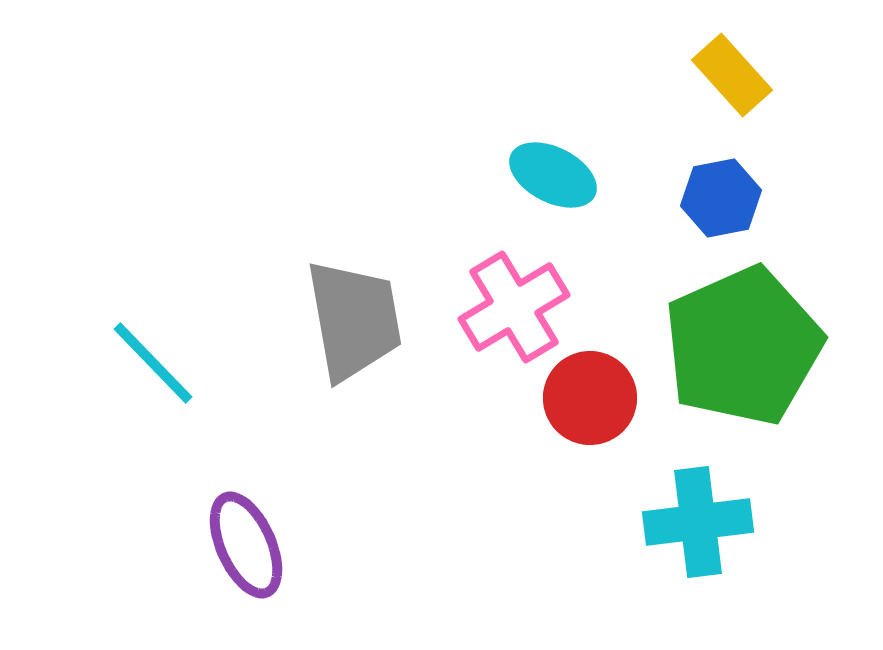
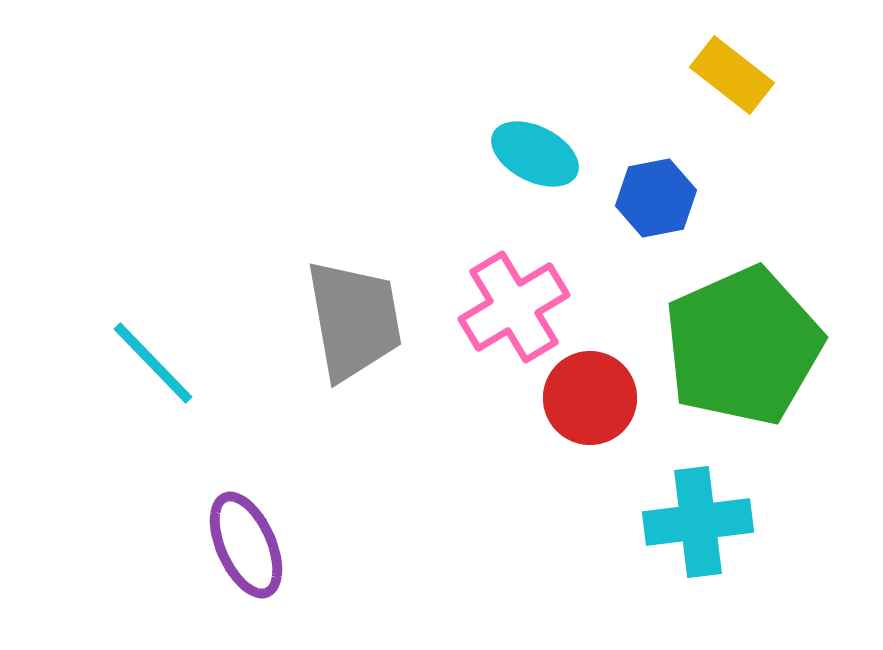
yellow rectangle: rotated 10 degrees counterclockwise
cyan ellipse: moved 18 px left, 21 px up
blue hexagon: moved 65 px left
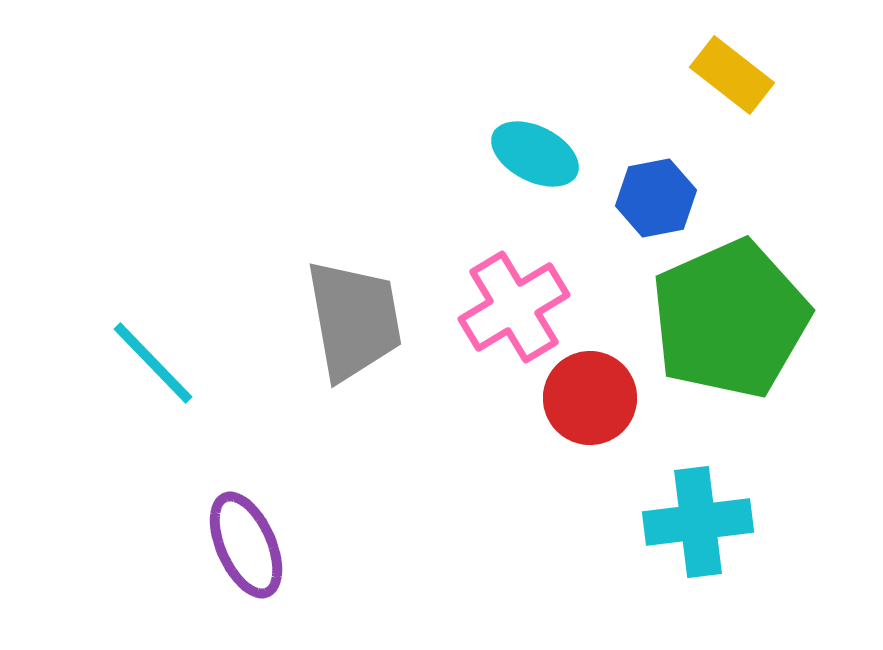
green pentagon: moved 13 px left, 27 px up
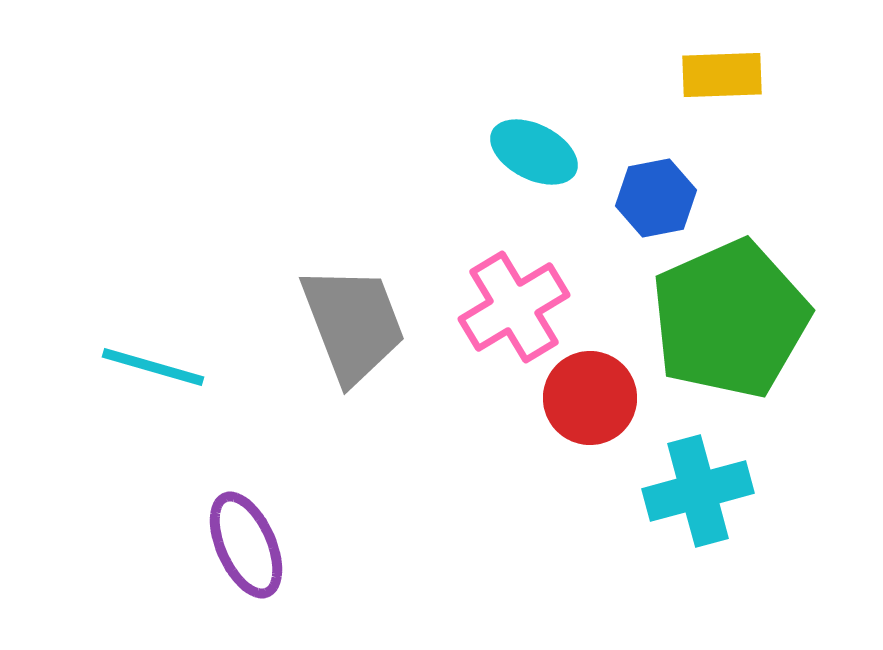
yellow rectangle: moved 10 px left; rotated 40 degrees counterclockwise
cyan ellipse: moved 1 px left, 2 px up
gray trapezoid: moved 1 px left, 4 px down; rotated 11 degrees counterclockwise
cyan line: moved 4 px down; rotated 30 degrees counterclockwise
cyan cross: moved 31 px up; rotated 8 degrees counterclockwise
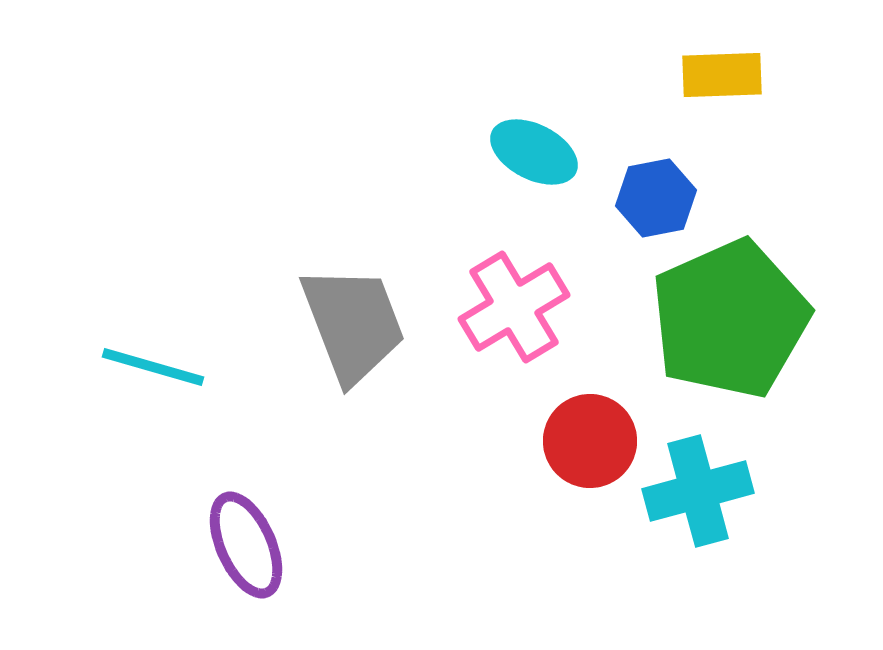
red circle: moved 43 px down
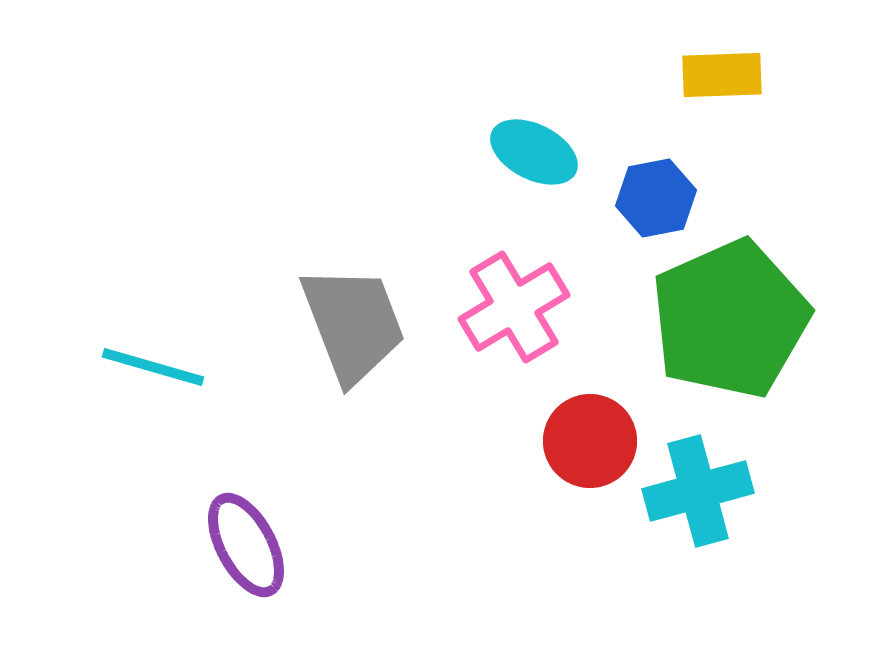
purple ellipse: rotated 4 degrees counterclockwise
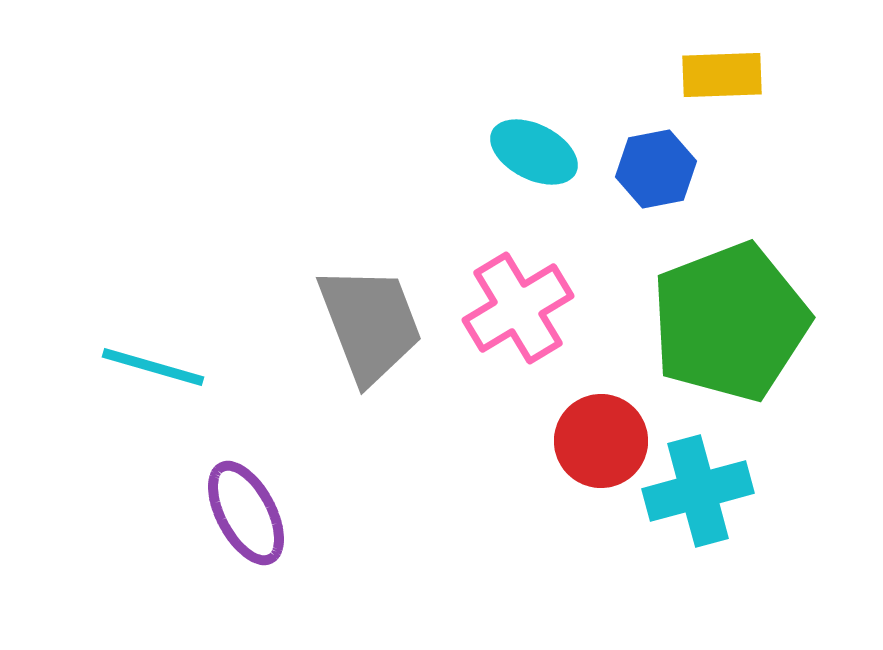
blue hexagon: moved 29 px up
pink cross: moved 4 px right, 1 px down
green pentagon: moved 3 px down; rotated 3 degrees clockwise
gray trapezoid: moved 17 px right
red circle: moved 11 px right
purple ellipse: moved 32 px up
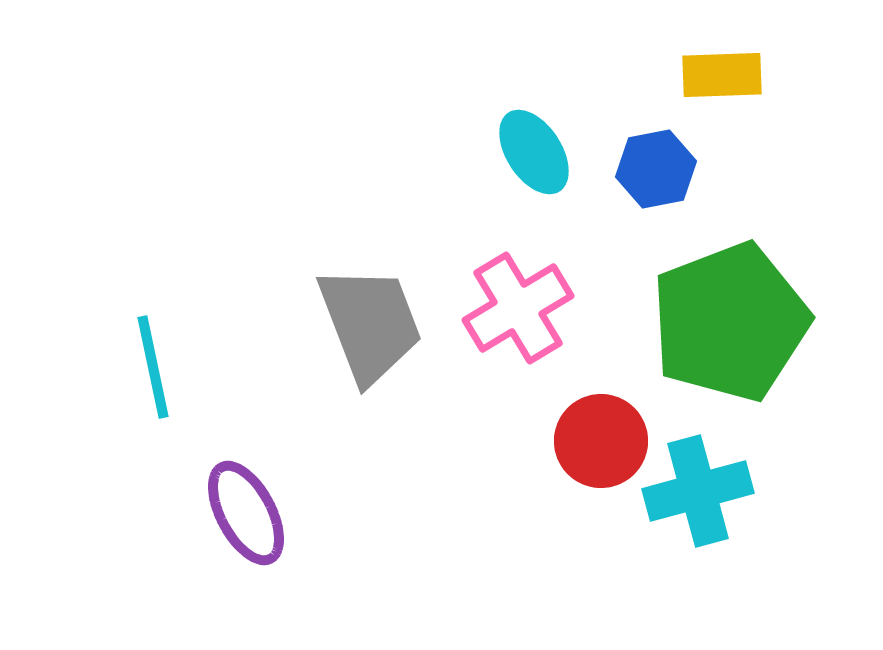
cyan ellipse: rotated 30 degrees clockwise
cyan line: rotated 62 degrees clockwise
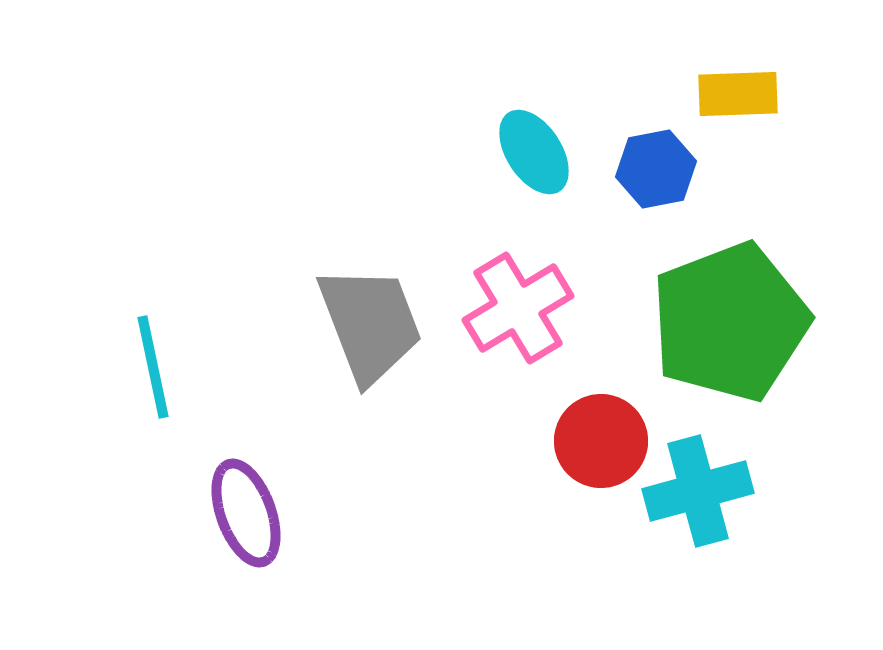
yellow rectangle: moved 16 px right, 19 px down
purple ellipse: rotated 8 degrees clockwise
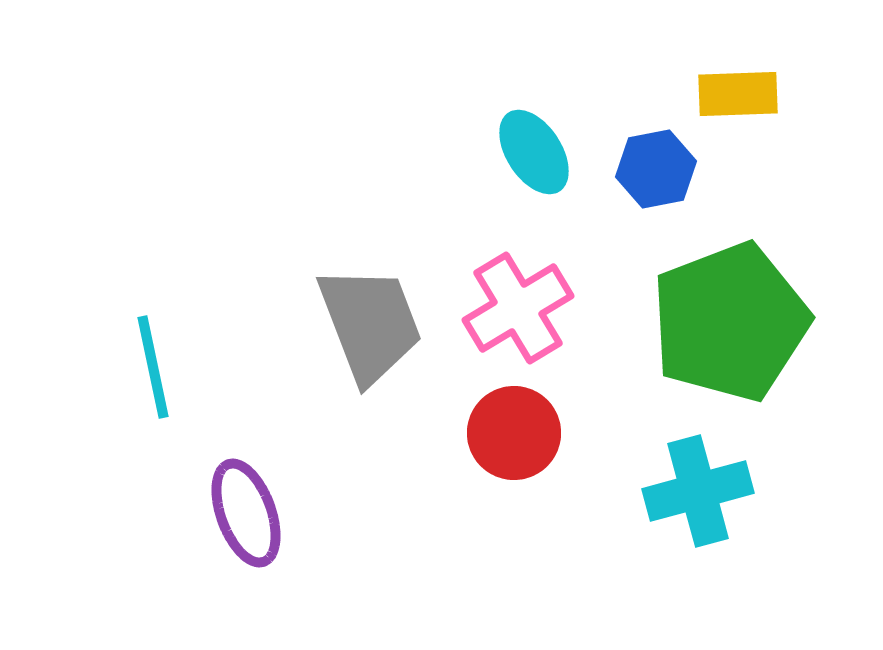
red circle: moved 87 px left, 8 px up
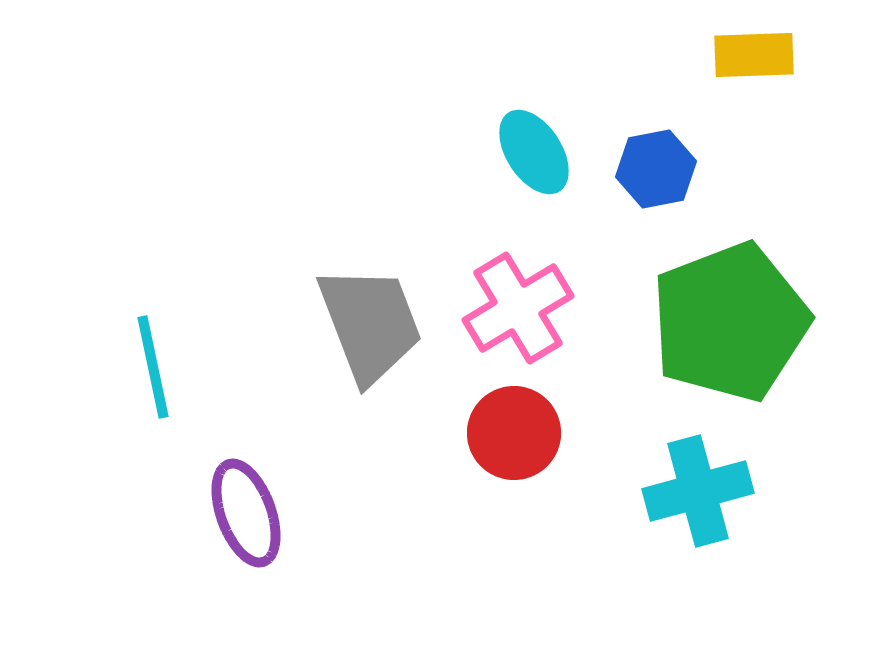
yellow rectangle: moved 16 px right, 39 px up
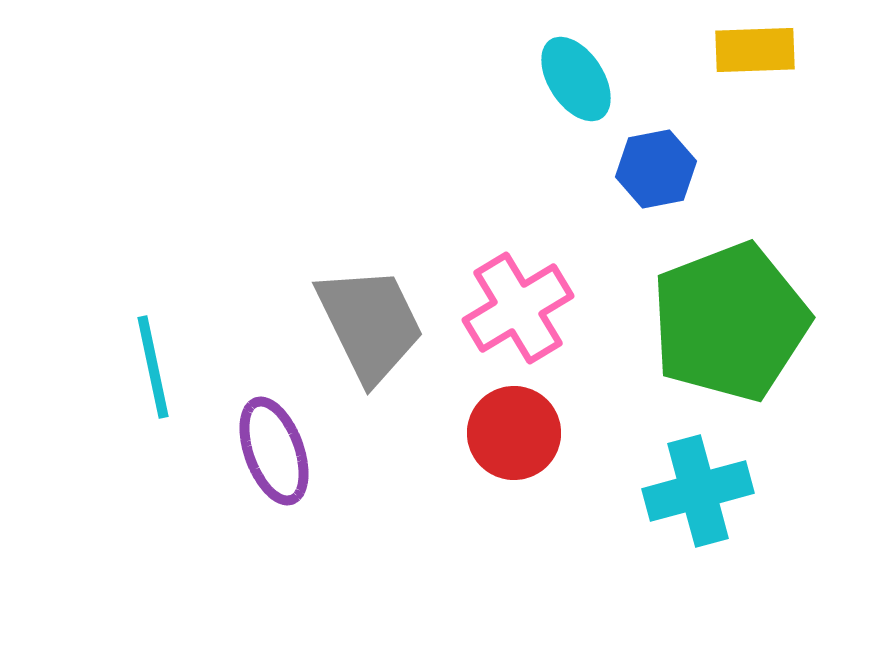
yellow rectangle: moved 1 px right, 5 px up
cyan ellipse: moved 42 px right, 73 px up
gray trapezoid: rotated 5 degrees counterclockwise
purple ellipse: moved 28 px right, 62 px up
